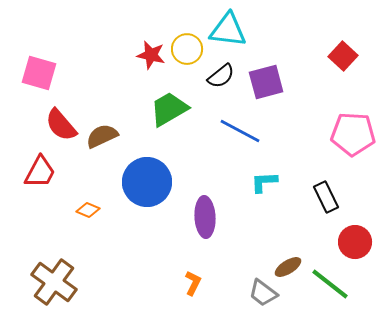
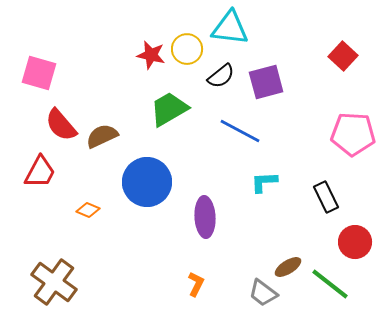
cyan triangle: moved 2 px right, 2 px up
orange L-shape: moved 3 px right, 1 px down
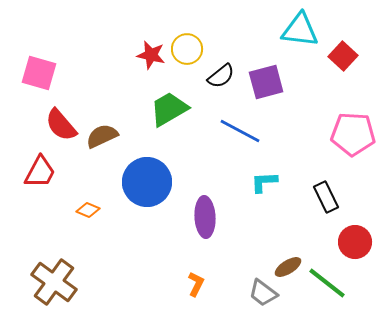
cyan triangle: moved 70 px right, 2 px down
green line: moved 3 px left, 1 px up
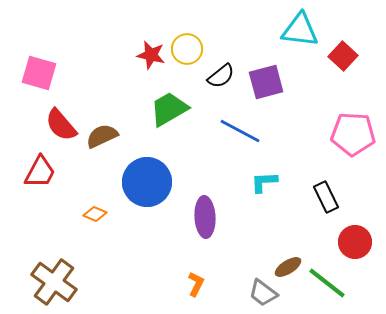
orange diamond: moved 7 px right, 4 px down
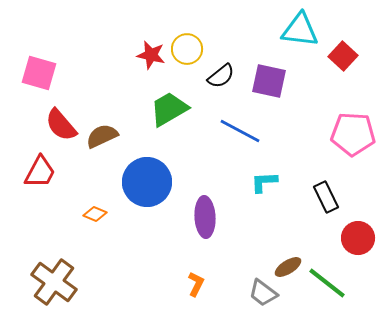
purple square: moved 3 px right, 1 px up; rotated 27 degrees clockwise
red circle: moved 3 px right, 4 px up
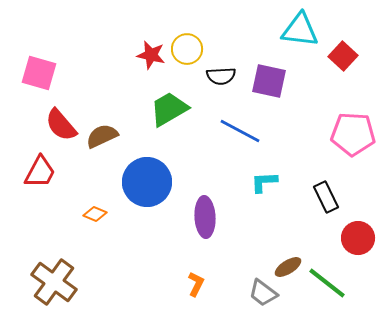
black semicircle: rotated 36 degrees clockwise
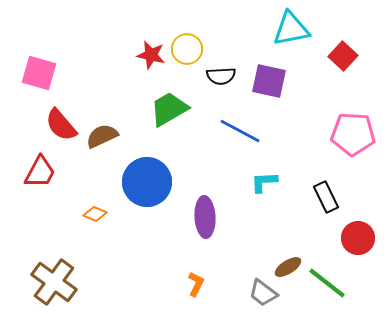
cyan triangle: moved 9 px left, 1 px up; rotated 18 degrees counterclockwise
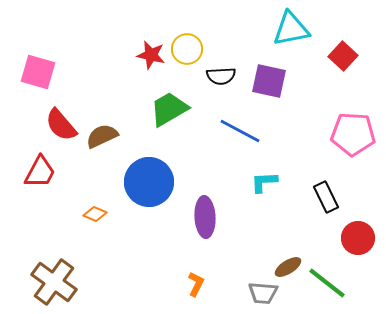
pink square: moved 1 px left, 1 px up
blue circle: moved 2 px right
gray trapezoid: rotated 32 degrees counterclockwise
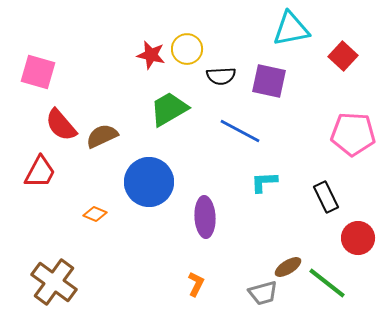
gray trapezoid: rotated 20 degrees counterclockwise
